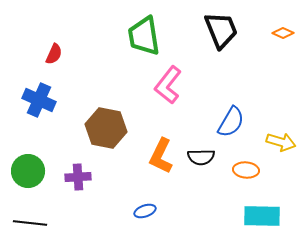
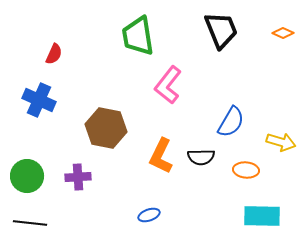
green trapezoid: moved 6 px left
green circle: moved 1 px left, 5 px down
blue ellipse: moved 4 px right, 4 px down
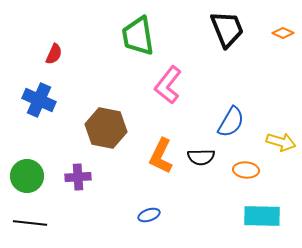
black trapezoid: moved 6 px right, 1 px up
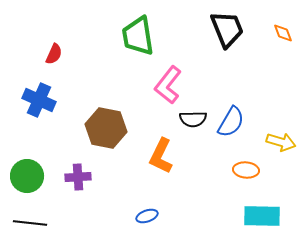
orange diamond: rotated 45 degrees clockwise
black semicircle: moved 8 px left, 38 px up
blue ellipse: moved 2 px left, 1 px down
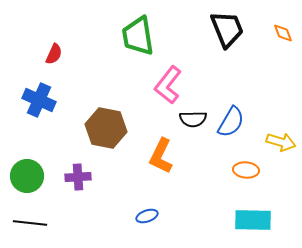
cyan rectangle: moved 9 px left, 4 px down
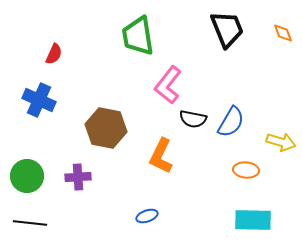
black semicircle: rotated 12 degrees clockwise
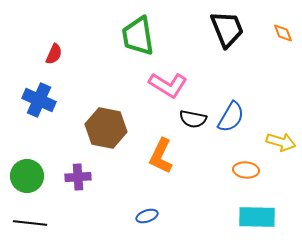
pink L-shape: rotated 96 degrees counterclockwise
blue semicircle: moved 5 px up
cyan rectangle: moved 4 px right, 3 px up
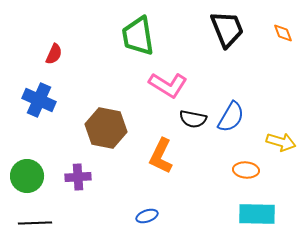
cyan rectangle: moved 3 px up
black line: moved 5 px right; rotated 8 degrees counterclockwise
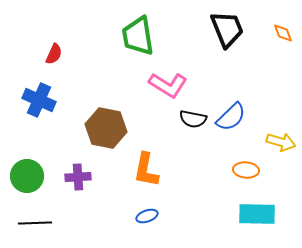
blue semicircle: rotated 16 degrees clockwise
orange L-shape: moved 15 px left, 14 px down; rotated 15 degrees counterclockwise
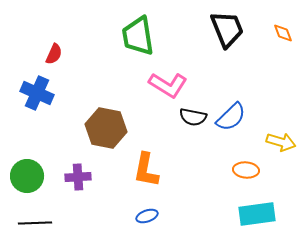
blue cross: moved 2 px left, 7 px up
black semicircle: moved 2 px up
cyan rectangle: rotated 9 degrees counterclockwise
